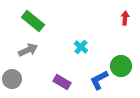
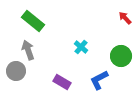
red arrow: rotated 48 degrees counterclockwise
gray arrow: rotated 84 degrees counterclockwise
green circle: moved 10 px up
gray circle: moved 4 px right, 8 px up
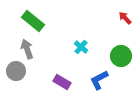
gray arrow: moved 1 px left, 1 px up
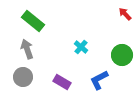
red arrow: moved 4 px up
green circle: moved 1 px right, 1 px up
gray circle: moved 7 px right, 6 px down
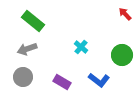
gray arrow: rotated 90 degrees counterclockwise
blue L-shape: rotated 115 degrees counterclockwise
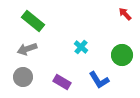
blue L-shape: rotated 20 degrees clockwise
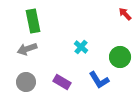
green rectangle: rotated 40 degrees clockwise
green circle: moved 2 px left, 2 px down
gray circle: moved 3 px right, 5 px down
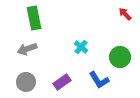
green rectangle: moved 1 px right, 3 px up
purple rectangle: rotated 66 degrees counterclockwise
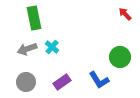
cyan cross: moved 29 px left
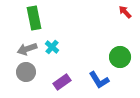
red arrow: moved 2 px up
gray circle: moved 10 px up
